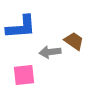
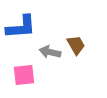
brown trapezoid: moved 2 px right, 4 px down; rotated 25 degrees clockwise
gray arrow: rotated 20 degrees clockwise
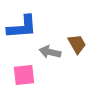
blue L-shape: moved 1 px right
brown trapezoid: moved 1 px right, 1 px up
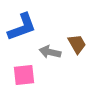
blue L-shape: rotated 16 degrees counterclockwise
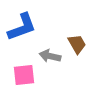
gray arrow: moved 4 px down
